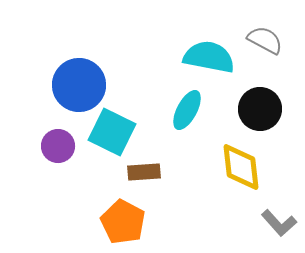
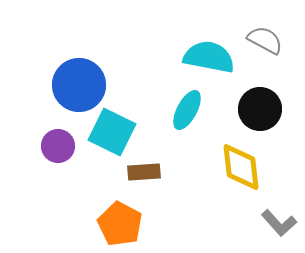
orange pentagon: moved 3 px left, 2 px down
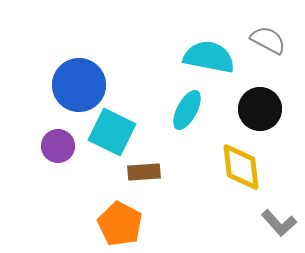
gray semicircle: moved 3 px right
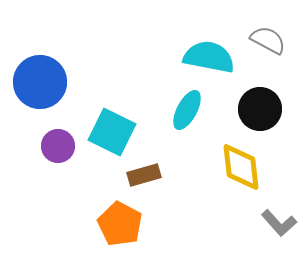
blue circle: moved 39 px left, 3 px up
brown rectangle: moved 3 px down; rotated 12 degrees counterclockwise
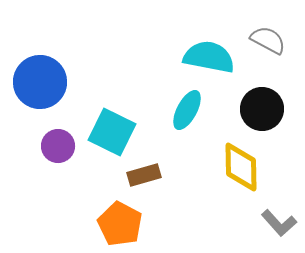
black circle: moved 2 px right
yellow diamond: rotated 6 degrees clockwise
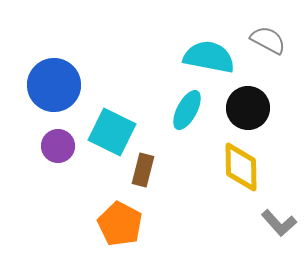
blue circle: moved 14 px right, 3 px down
black circle: moved 14 px left, 1 px up
brown rectangle: moved 1 px left, 5 px up; rotated 60 degrees counterclockwise
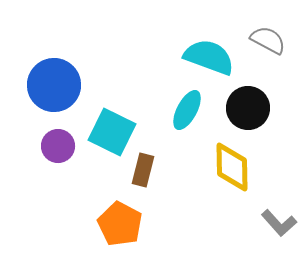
cyan semicircle: rotated 9 degrees clockwise
yellow diamond: moved 9 px left
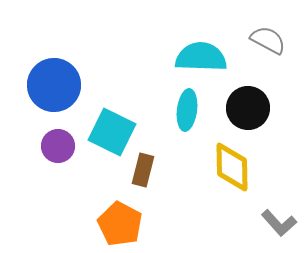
cyan semicircle: moved 8 px left; rotated 18 degrees counterclockwise
cyan ellipse: rotated 21 degrees counterclockwise
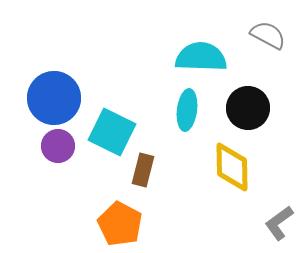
gray semicircle: moved 5 px up
blue circle: moved 13 px down
gray L-shape: rotated 96 degrees clockwise
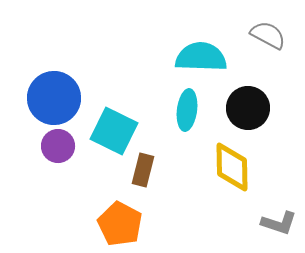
cyan square: moved 2 px right, 1 px up
gray L-shape: rotated 126 degrees counterclockwise
